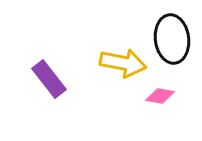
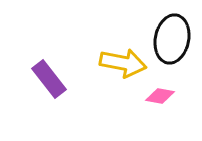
black ellipse: rotated 18 degrees clockwise
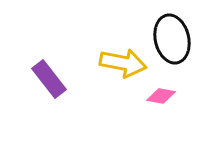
black ellipse: rotated 24 degrees counterclockwise
pink diamond: moved 1 px right
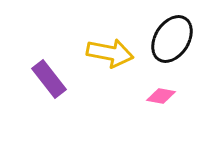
black ellipse: rotated 45 degrees clockwise
yellow arrow: moved 13 px left, 10 px up
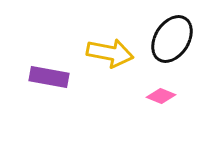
purple rectangle: moved 2 px up; rotated 42 degrees counterclockwise
pink diamond: rotated 12 degrees clockwise
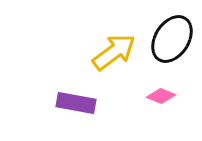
yellow arrow: moved 4 px right, 1 px up; rotated 48 degrees counterclockwise
purple rectangle: moved 27 px right, 26 px down
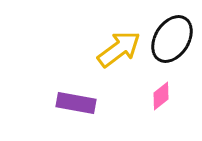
yellow arrow: moved 5 px right, 3 px up
pink diamond: rotated 60 degrees counterclockwise
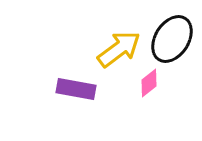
pink diamond: moved 12 px left, 13 px up
purple rectangle: moved 14 px up
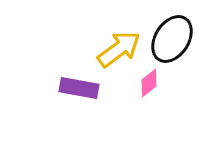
purple rectangle: moved 3 px right, 1 px up
